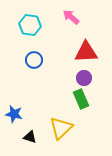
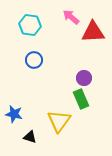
red triangle: moved 7 px right, 20 px up
yellow triangle: moved 2 px left, 7 px up; rotated 10 degrees counterclockwise
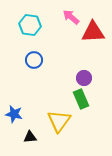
black triangle: rotated 24 degrees counterclockwise
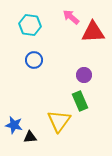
purple circle: moved 3 px up
green rectangle: moved 1 px left, 2 px down
blue star: moved 11 px down
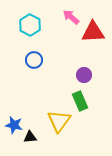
cyan hexagon: rotated 20 degrees clockwise
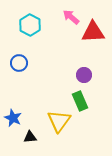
blue circle: moved 15 px left, 3 px down
blue star: moved 1 px left, 7 px up; rotated 12 degrees clockwise
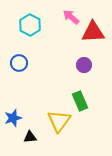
purple circle: moved 10 px up
blue star: rotated 30 degrees clockwise
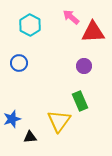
purple circle: moved 1 px down
blue star: moved 1 px left, 1 px down
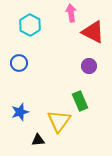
pink arrow: moved 4 px up; rotated 42 degrees clockwise
red triangle: rotated 30 degrees clockwise
purple circle: moved 5 px right
blue star: moved 8 px right, 7 px up
black triangle: moved 8 px right, 3 px down
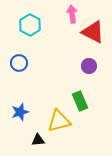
pink arrow: moved 1 px right, 1 px down
yellow triangle: rotated 40 degrees clockwise
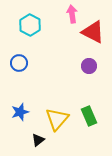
green rectangle: moved 9 px right, 15 px down
yellow triangle: moved 2 px left, 2 px up; rotated 35 degrees counterclockwise
black triangle: rotated 32 degrees counterclockwise
